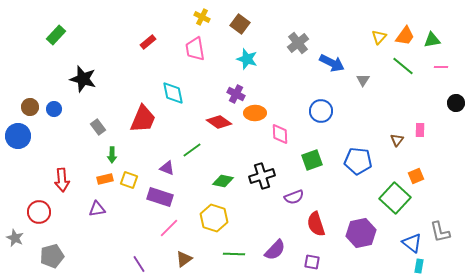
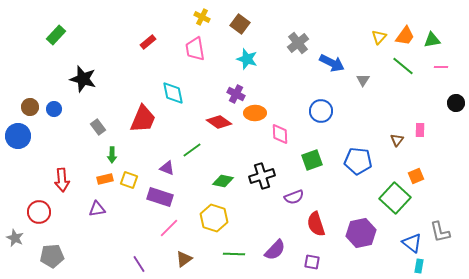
gray pentagon at (52, 256): rotated 10 degrees clockwise
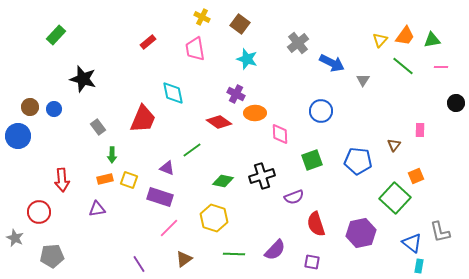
yellow triangle at (379, 37): moved 1 px right, 3 px down
brown triangle at (397, 140): moved 3 px left, 5 px down
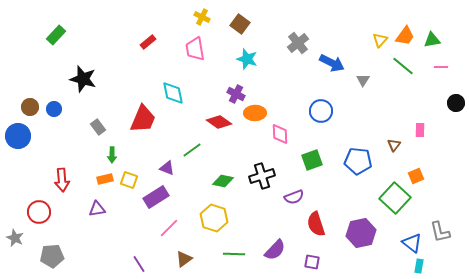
purple rectangle at (160, 197): moved 4 px left; rotated 50 degrees counterclockwise
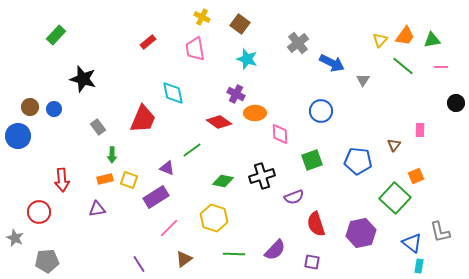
gray pentagon at (52, 256): moved 5 px left, 5 px down
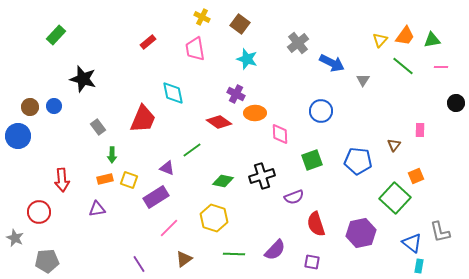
blue circle at (54, 109): moved 3 px up
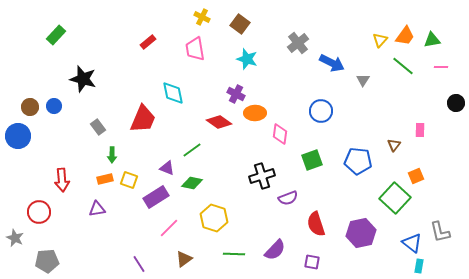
pink diamond at (280, 134): rotated 10 degrees clockwise
green diamond at (223, 181): moved 31 px left, 2 px down
purple semicircle at (294, 197): moved 6 px left, 1 px down
